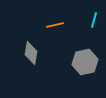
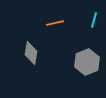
orange line: moved 2 px up
gray hexagon: moved 2 px right; rotated 10 degrees counterclockwise
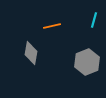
orange line: moved 3 px left, 3 px down
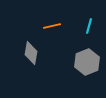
cyan line: moved 5 px left, 6 px down
